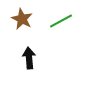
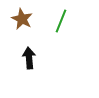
green line: rotated 40 degrees counterclockwise
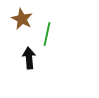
green line: moved 14 px left, 13 px down; rotated 10 degrees counterclockwise
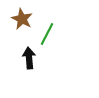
green line: rotated 15 degrees clockwise
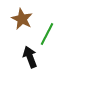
black arrow: moved 1 px right, 1 px up; rotated 15 degrees counterclockwise
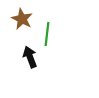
green line: rotated 20 degrees counterclockwise
